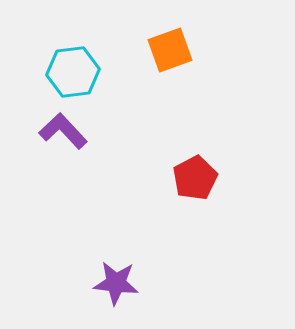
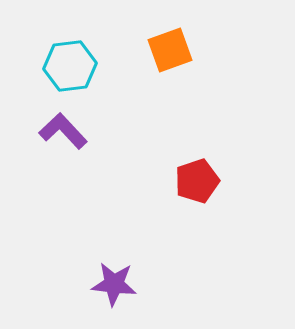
cyan hexagon: moved 3 px left, 6 px up
red pentagon: moved 2 px right, 3 px down; rotated 9 degrees clockwise
purple star: moved 2 px left, 1 px down
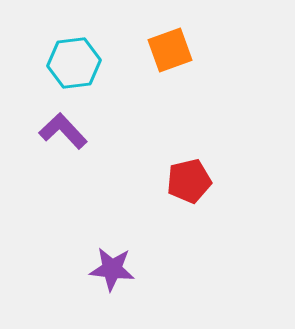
cyan hexagon: moved 4 px right, 3 px up
red pentagon: moved 8 px left; rotated 6 degrees clockwise
purple star: moved 2 px left, 15 px up
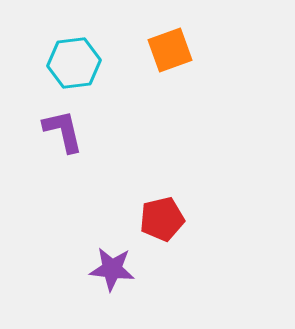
purple L-shape: rotated 30 degrees clockwise
red pentagon: moved 27 px left, 38 px down
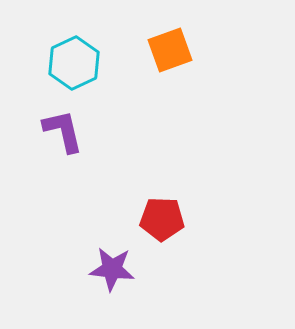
cyan hexagon: rotated 18 degrees counterclockwise
red pentagon: rotated 15 degrees clockwise
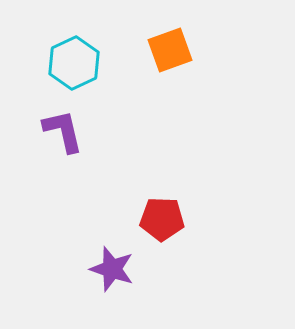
purple star: rotated 12 degrees clockwise
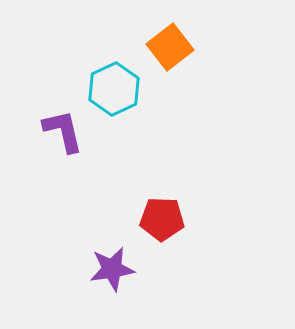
orange square: moved 3 px up; rotated 18 degrees counterclockwise
cyan hexagon: moved 40 px right, 26 px down
purple star: rotated 27 degrees counterclockwise
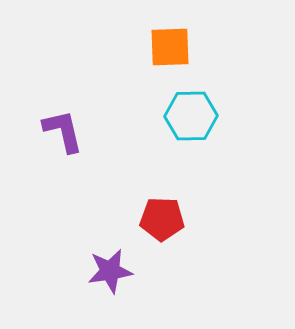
orange square: rotated 36 degrees clockwise
cyan hexagon: moved 77 px right, 27 px down; rotated 24 degrees clockwise
purple star: moved 2 px left, 2 px down
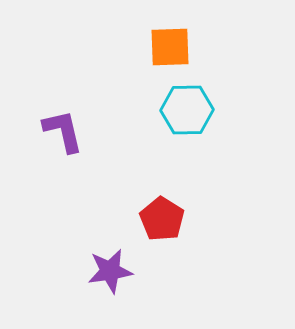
cyan hexagon: moved 4 px left, 6 px up
red pentagon: rotated 30 degrees clockwise
